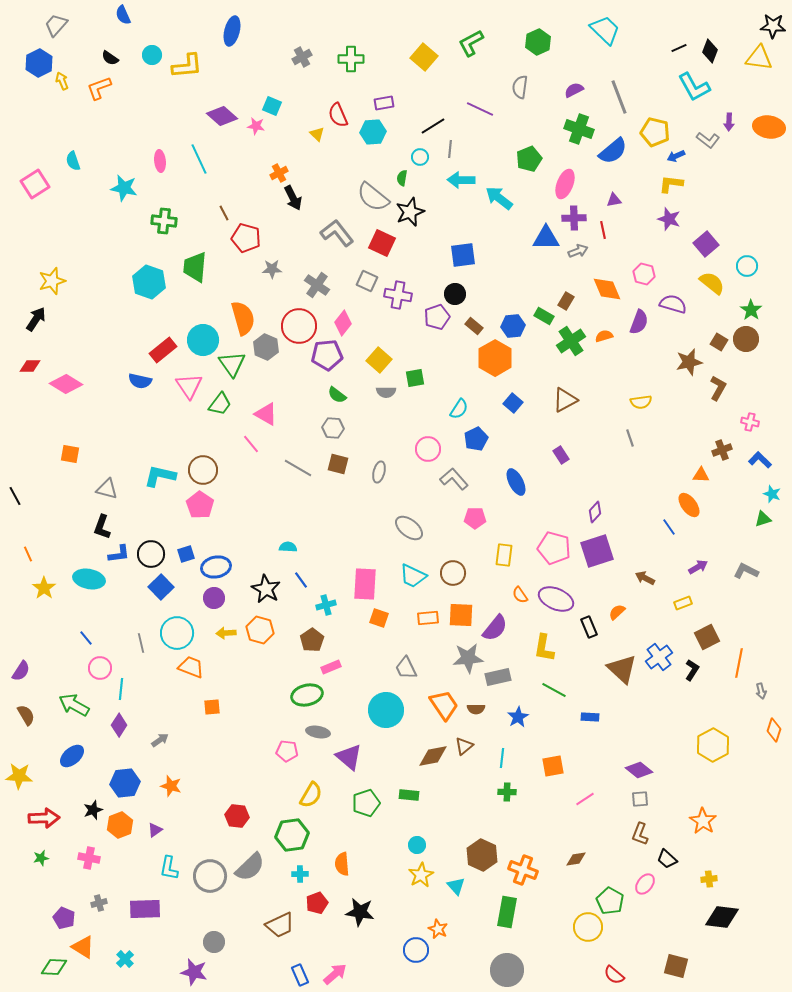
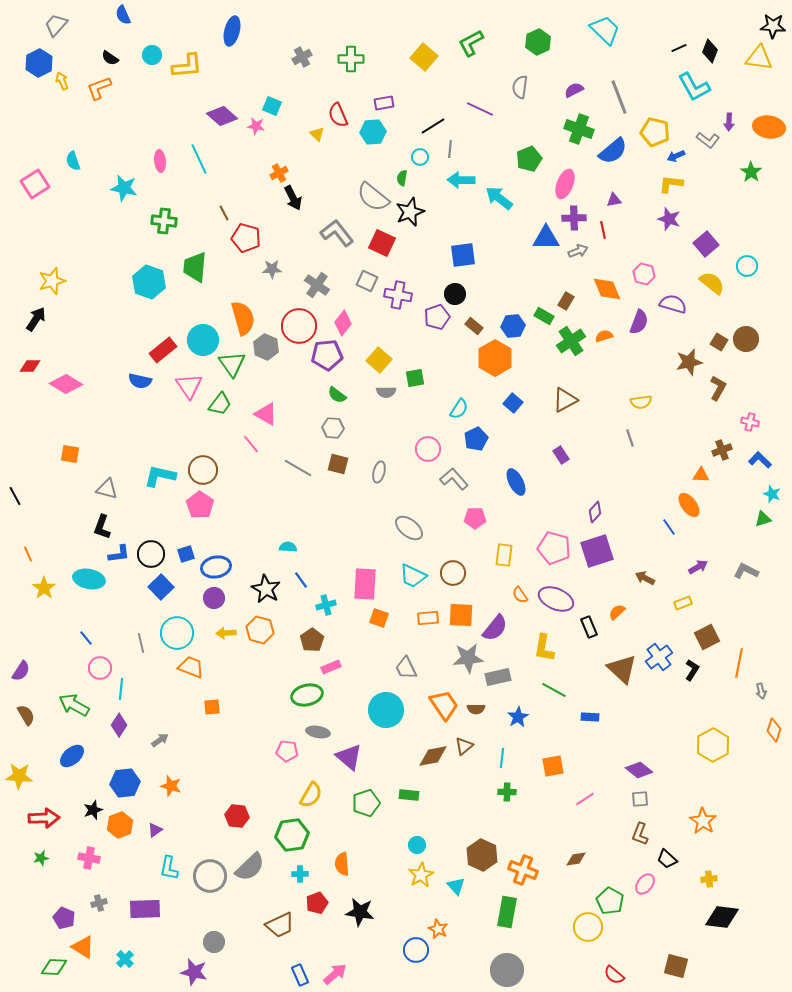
green star at (751, 310): moved 138 px up
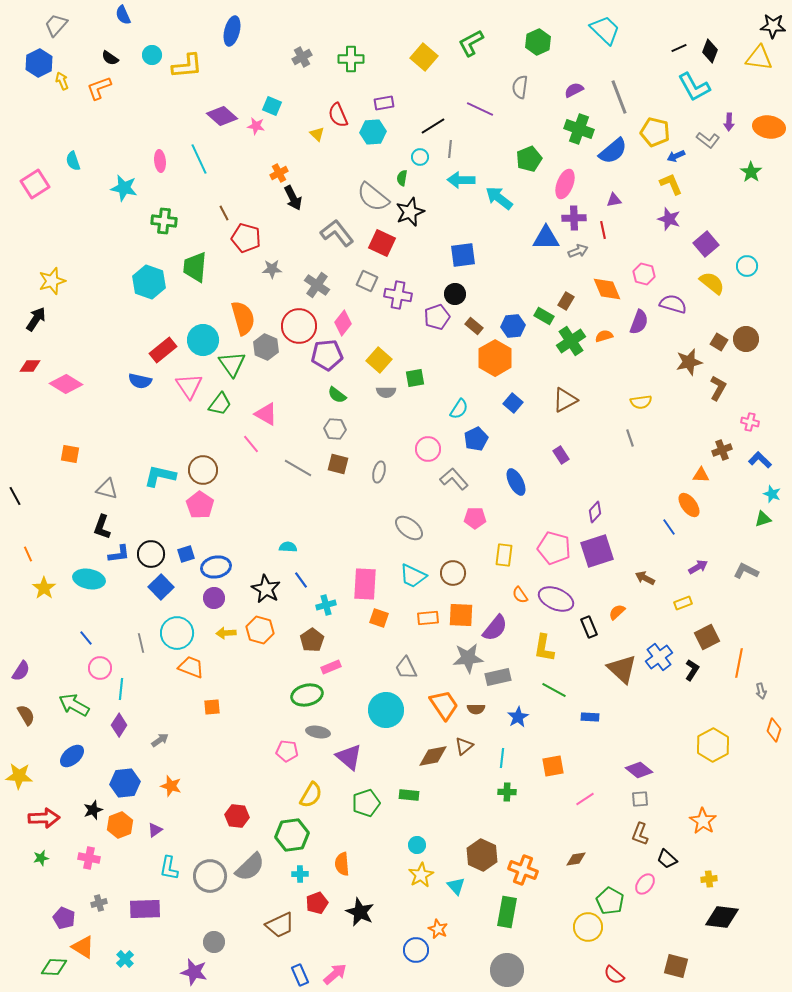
yellow L-shape at (671, 184): rotated 60 degrees clockwise
gray hexagon at (333, 428): moved 2 px right, 1 px down
black star at (360, 912): rotated 16 degrees clockwise
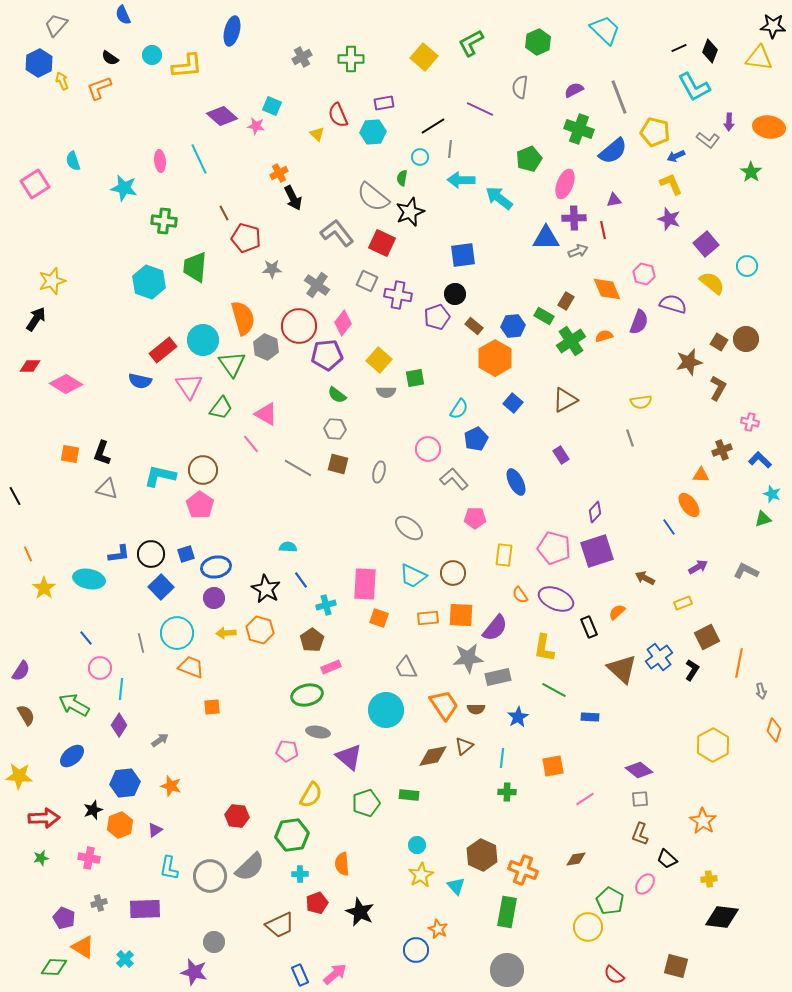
green trapezoid at (220, 404): moved 1 px right, 4 px down
black L-shape at (102, 527): moved 74 px up
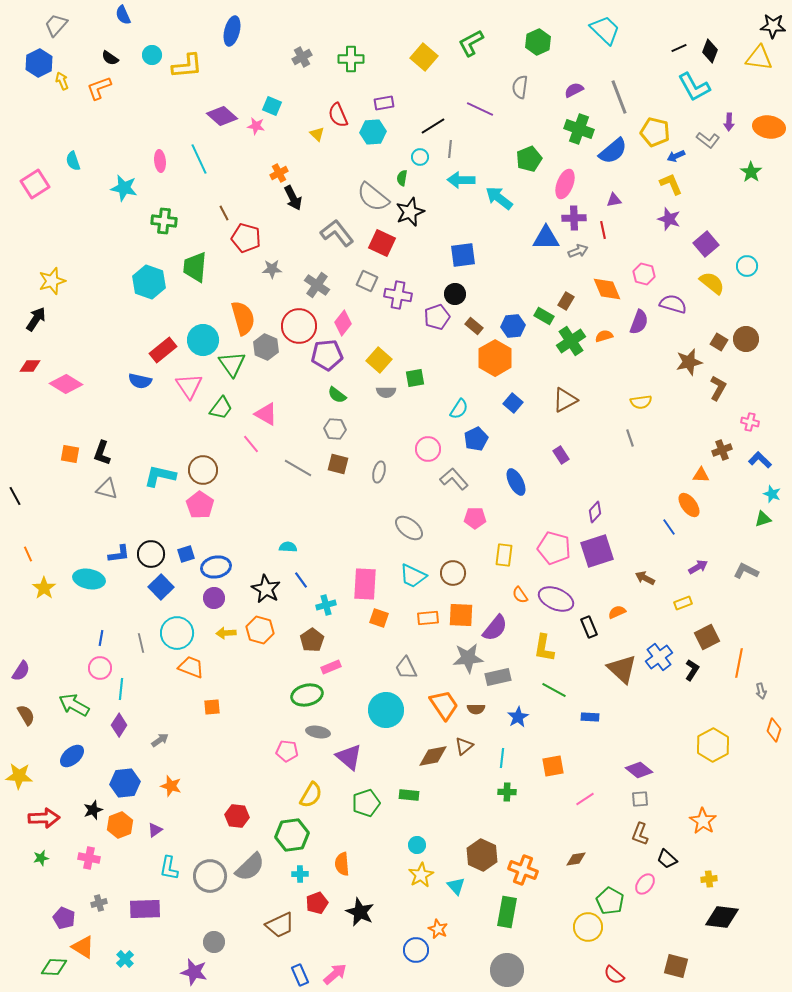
orange semicircle at (617, 612): rotated 18 degrees clockwise
blue line at (86, 638): moved 15 px right; rotated 49 degrees clockwise
